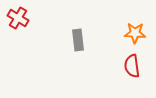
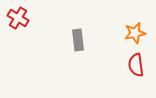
orange star: rotated 15 degrees counterclockwise
red semicircle: moved 4 px right, 1 px up
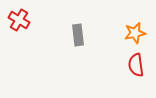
red cross: moved 1 px right, 2 px down
gray rectangle: moved 5 px up
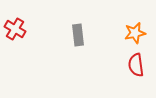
red cross: moved 4 px left, 9 px down
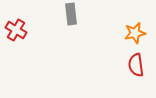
red cross: moved 1 px right, 1 px down
gray rectangle: moved 7 px left, 21 px up
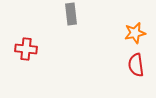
red cross: moved 10 px right, 19 px down; rotated 25 degrees counterclockwise
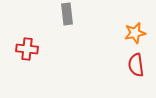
gray rectangle: moved 4 px left
red cross: moved 1 px right
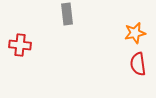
red cross: moved 7 px left, 4 px up
red semicircle: moved 2 px right, 1 px up
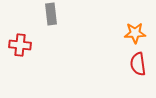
gray rectangle: moved 16 px left
orange star: rotated 10 degrees clockwise
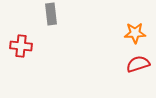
red cross: moved 1 px right, 1 px down
red semicircle: rotated 80 degrees clockwise
